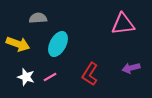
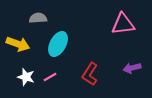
purple arrow: moved 1 px right
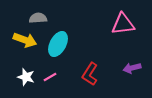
yellow arrow: moved 7 px right, 4 px up
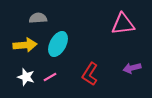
yellow arrow: moved 5 px down; rotated 25 degrees counterclockwise
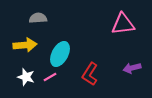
cyan ellipse: moved 2 px right, 10 px down
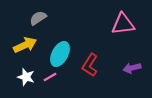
gray semicircle: rotated 30 degrees counterclockwise
yellow arrow: rotated 20 degrees counterclockwise
red L-shape: moved 9 px up
